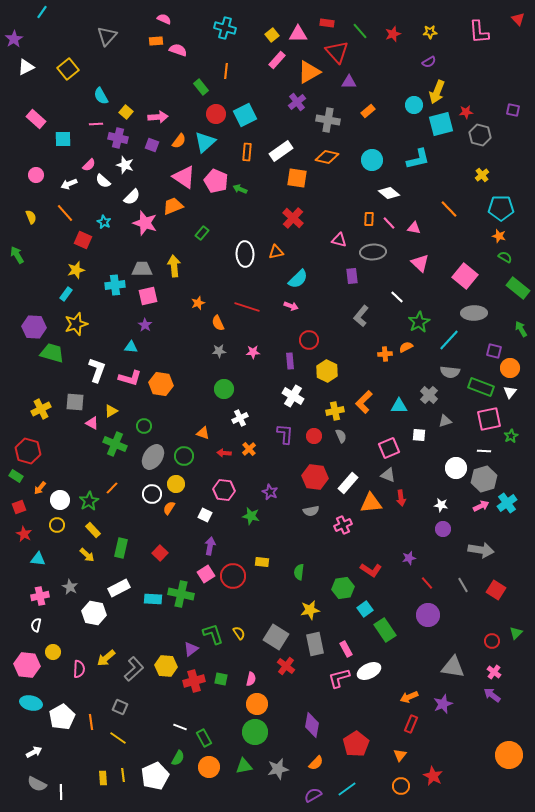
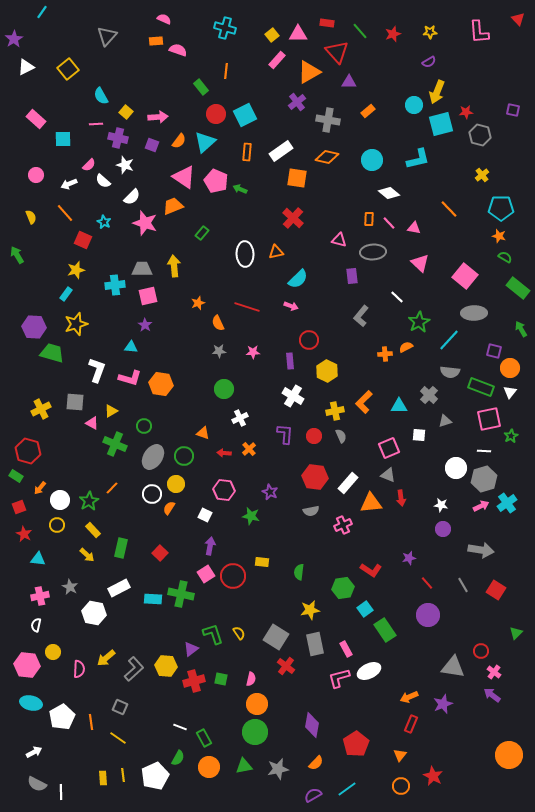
red circle at (492, 641): moved 11 px left, 10 px down
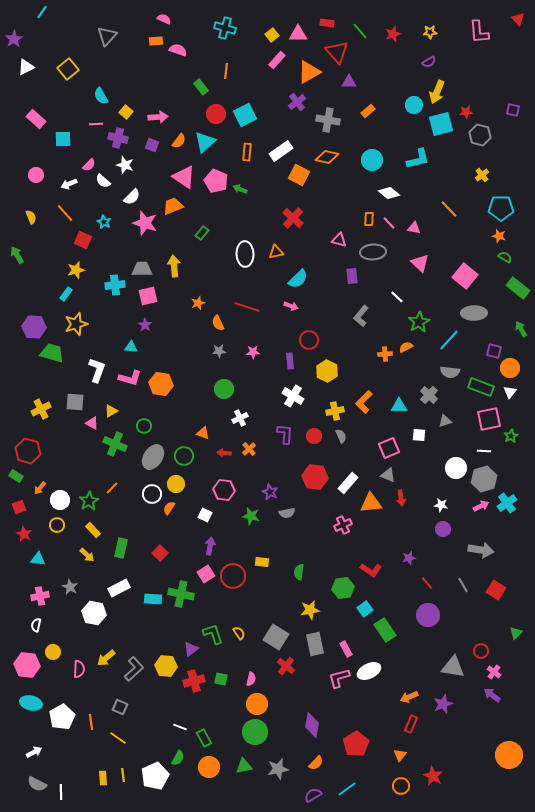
orange square at (297, 178): moved 2 px right, 3 px up; rotated 20 degrees clockwise
gray semicircle at (311, 511): moved 24 px left, 2 px down
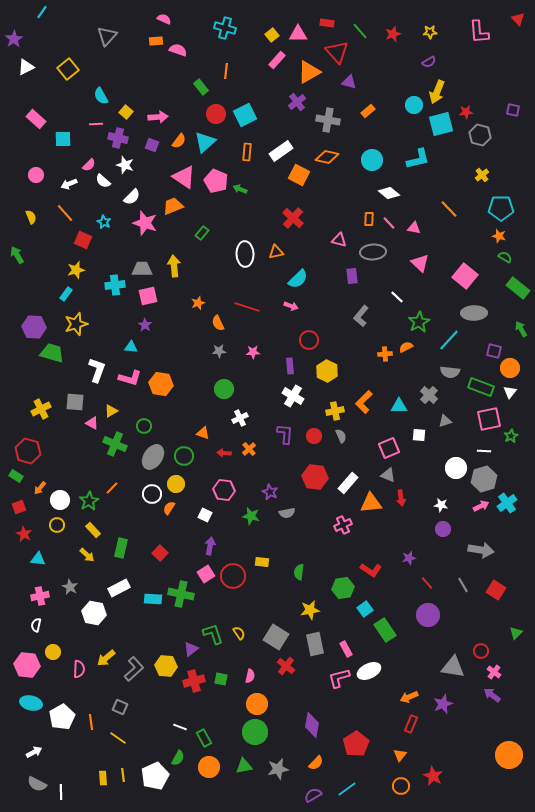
purple triangle at (349, 82): rotated 14 degrees clockwise
purple rectangle at (290, 361): moved 5 px down
pink semicircle at (251, 679): moved 1 px left, 3 px up
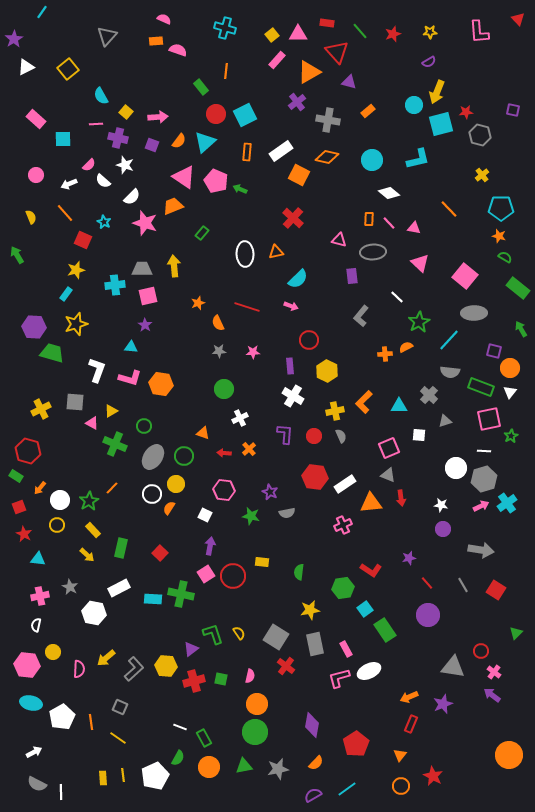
white rectangle at (348, 483): moved 3 px left, 1 px down; rotated 15 degrees clockwise
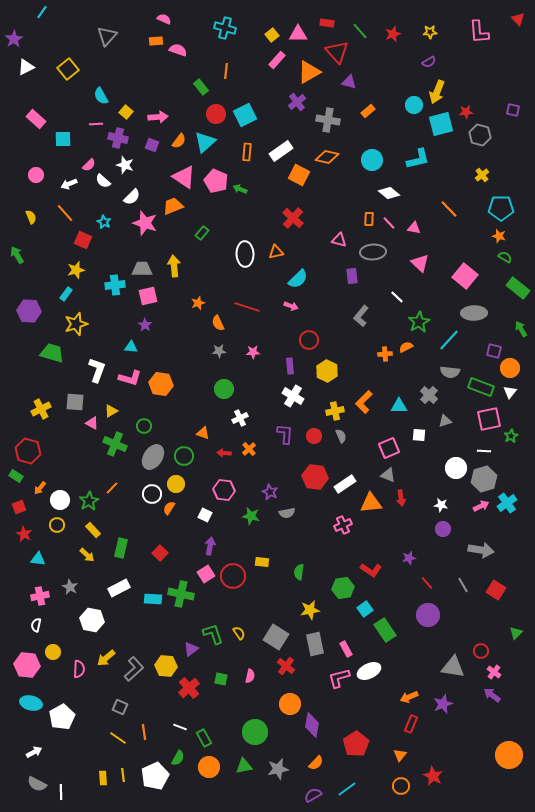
purple hexagon at (34, 327): moved 5 px left, 16 px up
white hexagon at (94, 613): moved 2 px left, 7 px down
red cross at (194, 681): moved 5 px left, 7 px down; rotated 25 degrees counterclockwise
orange circle at (257, 704): moved 33 px right
orange line at (91, 722): moved 53 px right, 10 px down
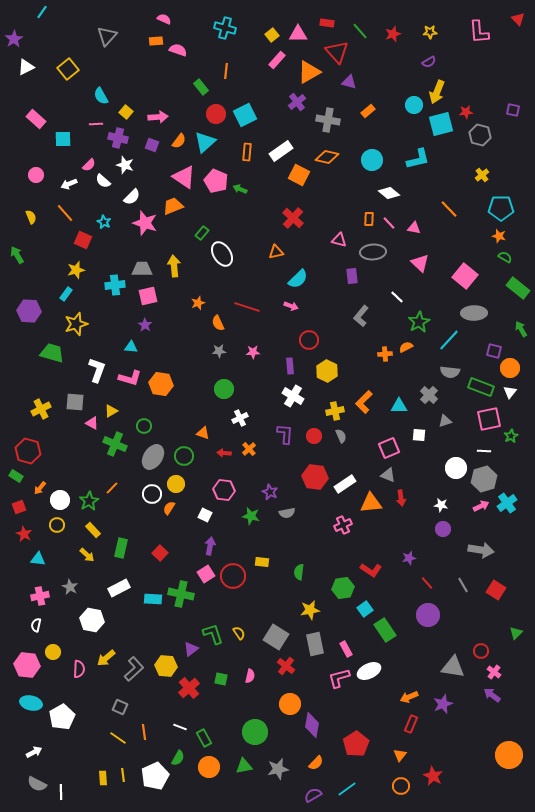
white ellipse at (245, 254): moved 23 px left; rotated 30 degrees counterclockwise
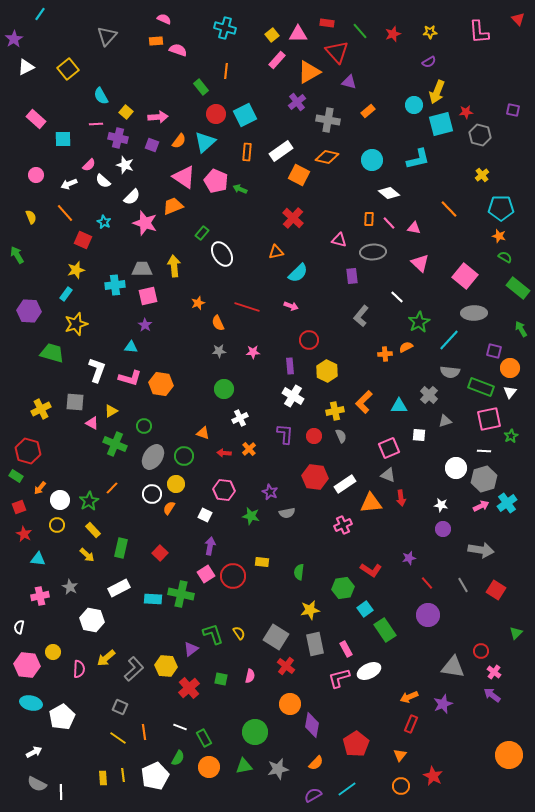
cyan line at (42, 12): moved 2 px left, 2 px down
cyan semicircle at (298, 279): moved 6 px up
white semicircle at (36, 625): moved 17 px left, 2 px down
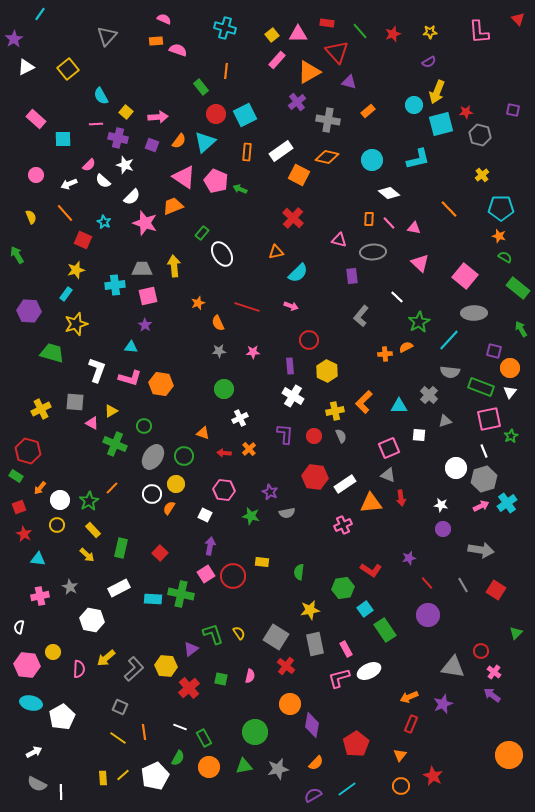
white line at (484, 451): rotated 64 degrees clockwise
yellow line at (123, 775): rotated 56 degrees clockwise
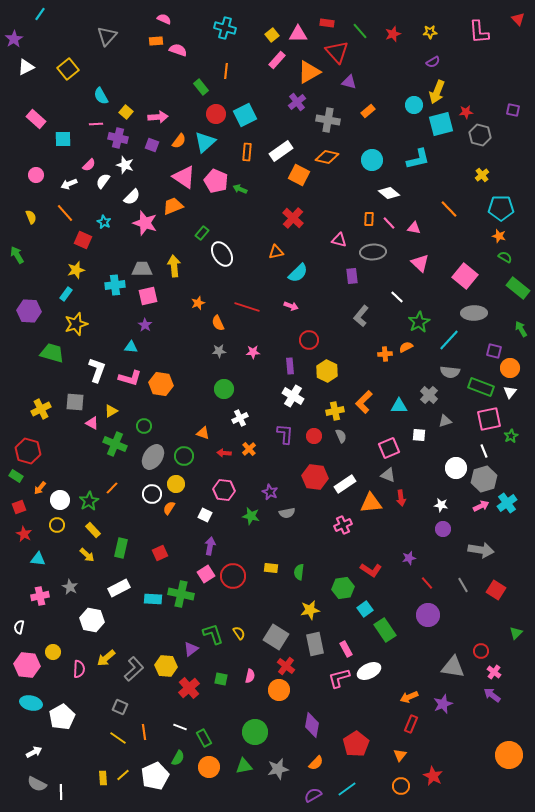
purple semicircle at (429, 62): moved 4 px right
white semicircle at (103, 181): rotated 84 degrees clockwise
red square at (160, 553): rotated 21 degrees clockwise
yellow rectangle at (262, 562): moved 9 px right, 6 px down
orange circle at (290, 704): moved 11 px left, 14 px up
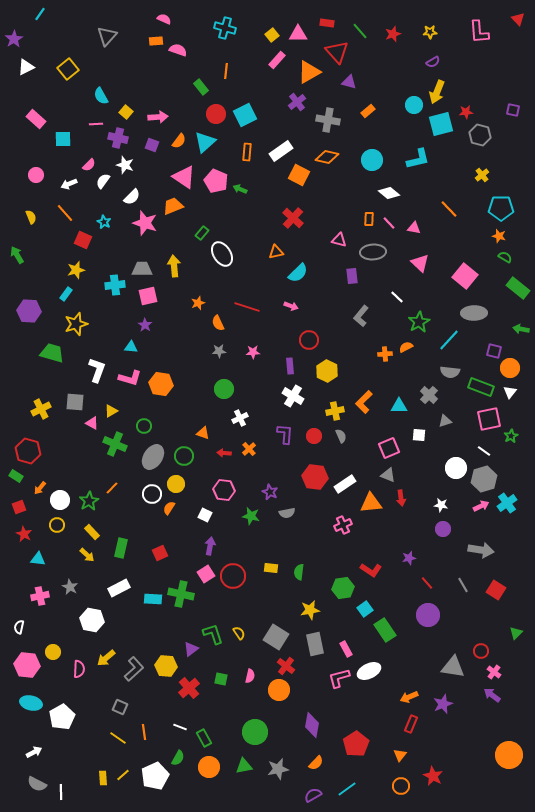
green arrow at (521, 329): rotated 49 degrees counterclockwise
white line at (484, 451): rotated 32 degrees counterclockwise
yellow rectangle at (93, 530): moved 1 px left, 2 px down
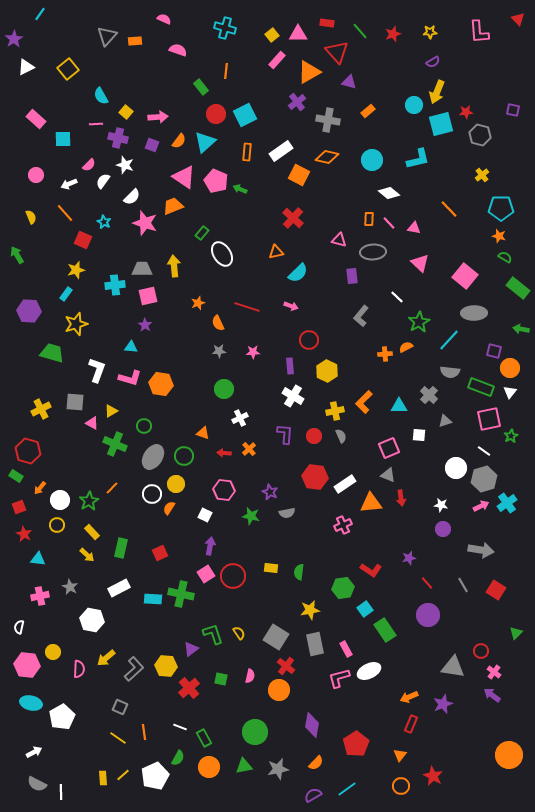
orange rectangle at (156, 41): moved 21 px left
